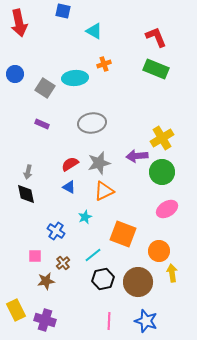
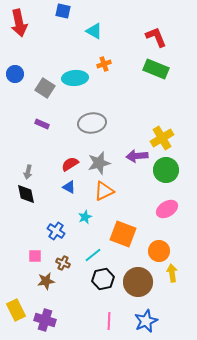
green circle: moved 4 px right, 2 px up
brown cross: rotated 24 degrees counterclockwise
blue star: rotated 30 degrees clockwise
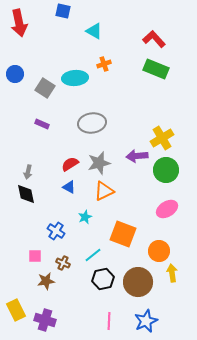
red L-shape: moved 2 px left, 2 px down; rotated 20 degrees counterclockwise
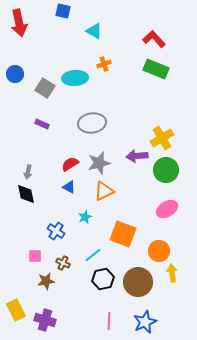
blue star: moved 1 px left, 1 px down
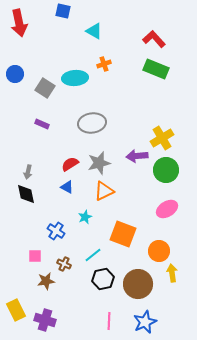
blue triangle: moved 2 px left
brown cross: moved 1 px right, 1 px down
brown circle: moved 2 px down
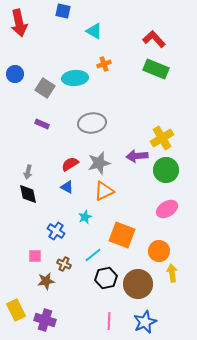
black diamond: moved 2 px right
orange square: moved 1 px left, 1 px down
black hexagon: moved 3 px right, 1 px up
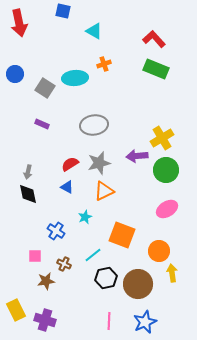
gray ellipse: moved 2 px right, 2 px down
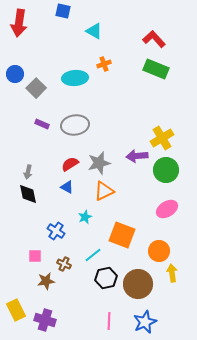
red arrow: rotated 20 degrees clockwise
gray square: moved 9 px left; rotated 12 degrees clockwise
gray ellipse: moved 19 px left
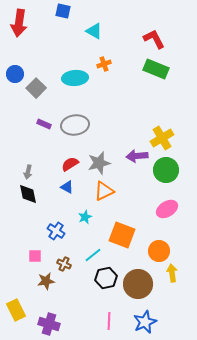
red L-shape: rotated 15 degrees clockwise
purple rectangle: moved 2 px right
purple cross: moved 4 px right, 4 px down
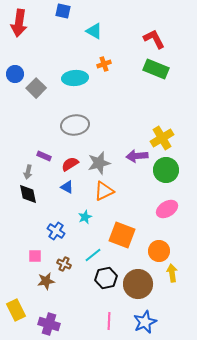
purple rectangle: moved 32 px down
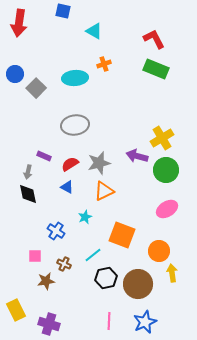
purple arrow: rotated 20 degrees clockwise
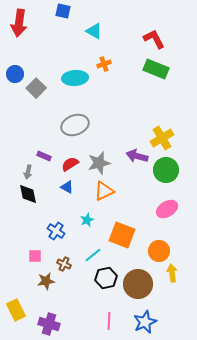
gray ellipse: rotated 12 degrees counterclockwise
cyan star: moved 2 px right, 3 px down
